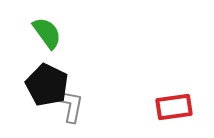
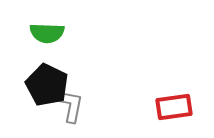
green semicircle: rotated 128 degrees clockwise
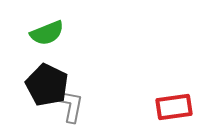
green semicircle: rotated 24 degrees counterclockwise
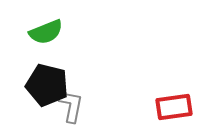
green semicircle: moved 1 px left, 1 px up
black pentagon: rotated 12 degrees counterclockwise
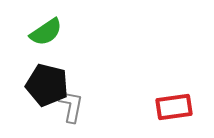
green semicircle: rotated 12 degrees counterclockwise
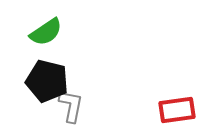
black pentagon: moved 4 px up
red rectangle: moved 3 px right, 3 px down
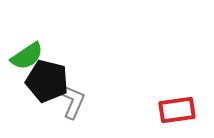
green semicircle: moved 19 px left, 24 px down
gray L-shape: moved 2 px right, 4 px up; rotated 12 degrees clockwise
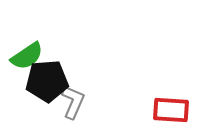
black pentagon: rotated 18 degrees counterclockwise
red rectangle: moved 6 px left; rotated 12 degrees clockwise
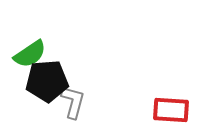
green semicircle: moved 3 px right, 2 px up
gray L-shape: rotated 8 degrees counterclockwise
